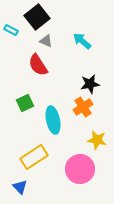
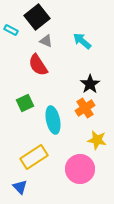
black star: rotated 24 degrees counterclockwise
orange cross: moved 2 px right, 1 px down
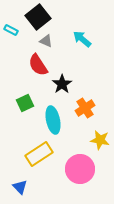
black square: moved 1 px right
cyan arrow: moved 2 px up
black star: moved 28 px left
yellow star: moved 3 px right
yellow rectangle: moved 5 px right, 3 px up
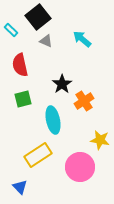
cyan rectangle: rotated 16 degrees clockwise
red semicircle: moved 18 px left; rotated 20 degrees clockwise
green square: moved 2 px left, 4 px up; rotated 12 degrees clockwise
orange cross: moved 1 px left, 7 px up
yellow rectangle: moved 1 px left, 1 px down
pink circle: moved 2 px up
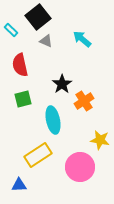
blue triangle: moved 1 px left, 2 px up; rotated 49 degrees counterclockwise
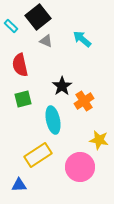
cyan rectangle: moved 4 px up
black star: moved 2 px down
yellow star: moved 1 px left
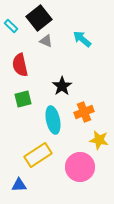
black square: moved 1 px right, 1 px down
orange cross: moved 11 px down; rotated 12 degrees clockwise
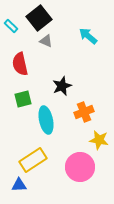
cyan arrow: moved 6 px right, 3 px up
red semicircle: moved 1 px up
black star: rotated 12 degrees clockwise
cyan ellipse: moved 7 px left
yellow rectangle: moved 5 px left, 5 px down
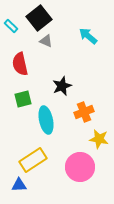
yellow star: moved 1 px up
